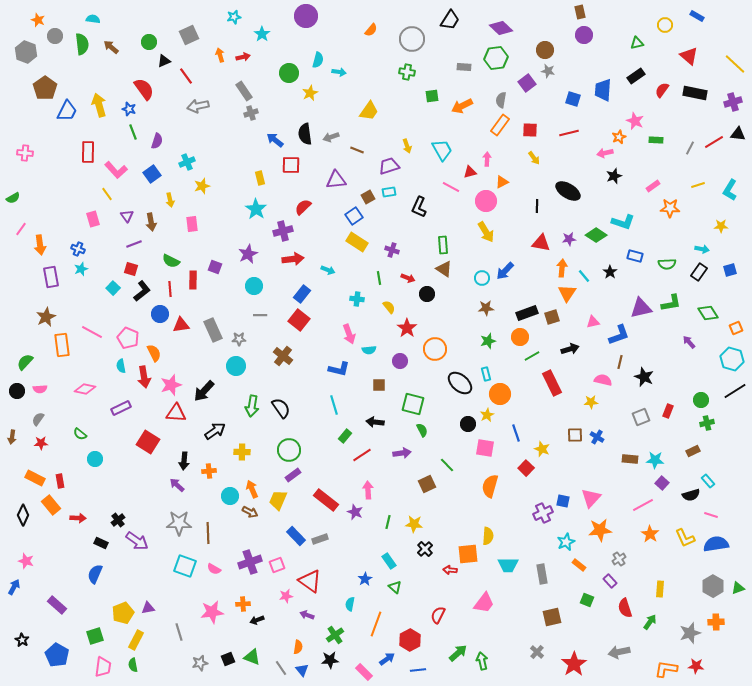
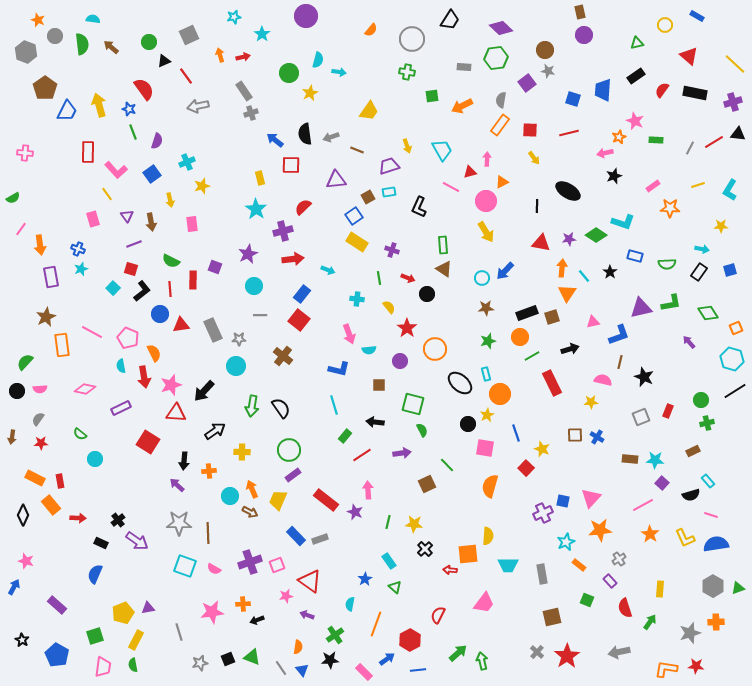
red star at (574, 664): moved 7 px left, 8 px up
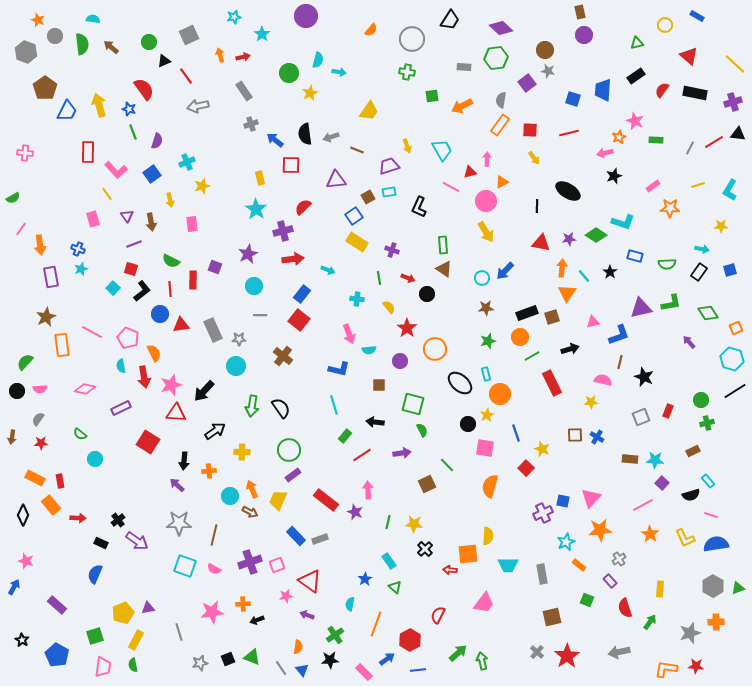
gray cross at (251, 113): moved 11 px down
brown line at (208, 533): moved 6 px right, 2 px down; rotated 15 degrees clockwise
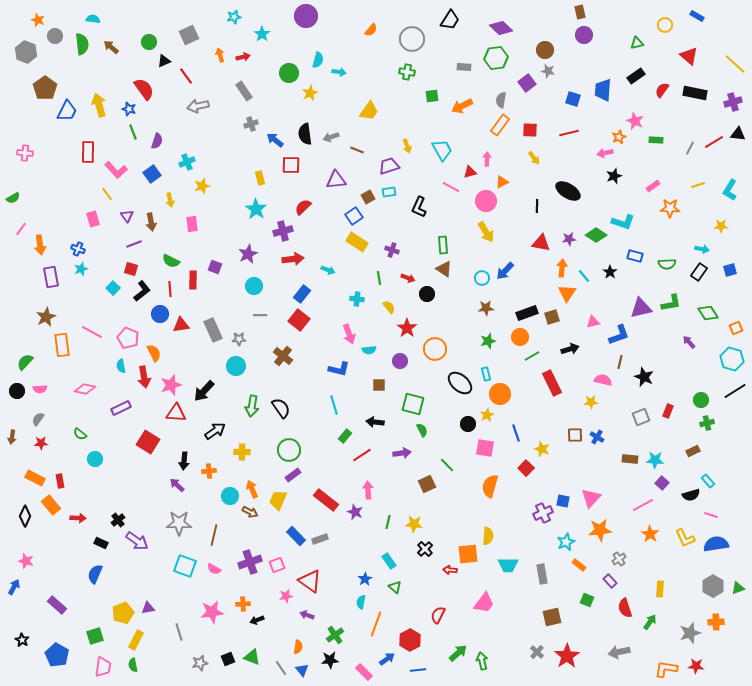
black diamond at (23, 515): moved 2 px right, 1 px down
cyan semicircle at (350, 604): moved 11 px right, 2 px up
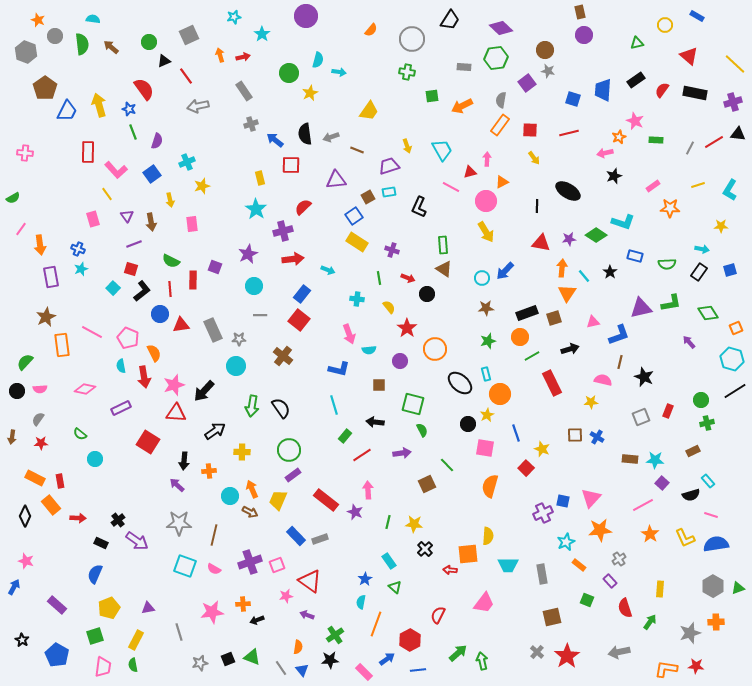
black rectangle at (636, 76): moved 4 px down
brown square at (552, 317): moved 2 px right, 1 px down
pink star at (171, 385): moved 3 px right
yellow pentagon at (123, 613): moved 14 px left, 5 px up
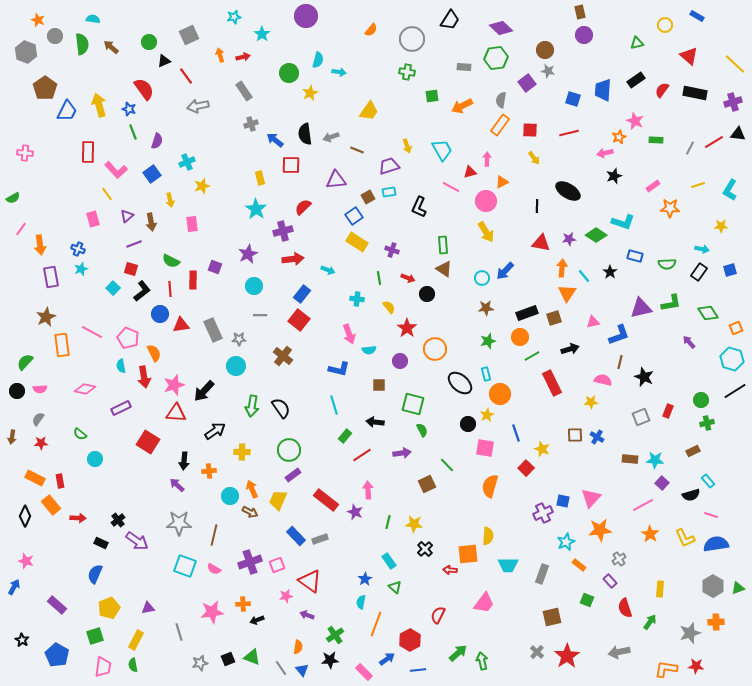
purple triangle at (127, 216): rotated 24 degrees clockwise
gray rectangle at (542, 574): rotated 30 degrees clockwise
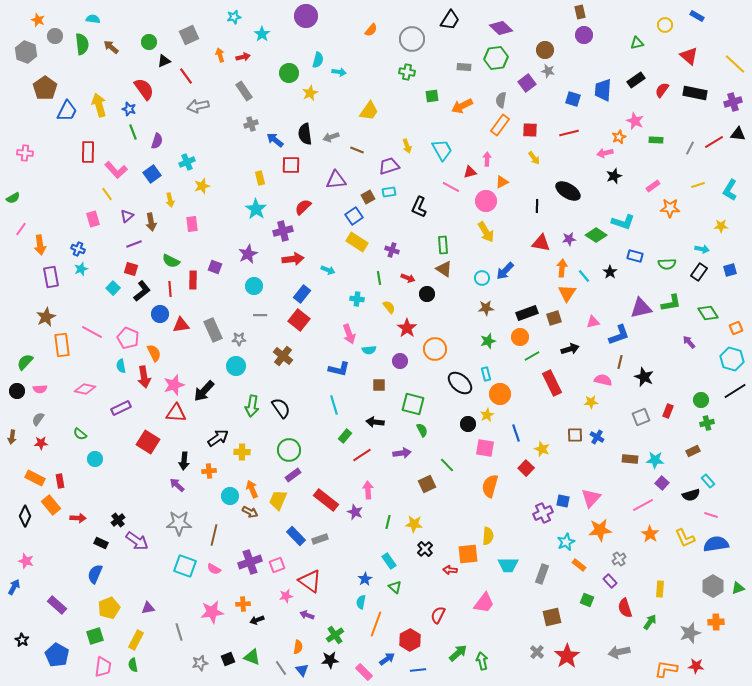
black arrow at (215, 431): moved 3 px right, 7 px down
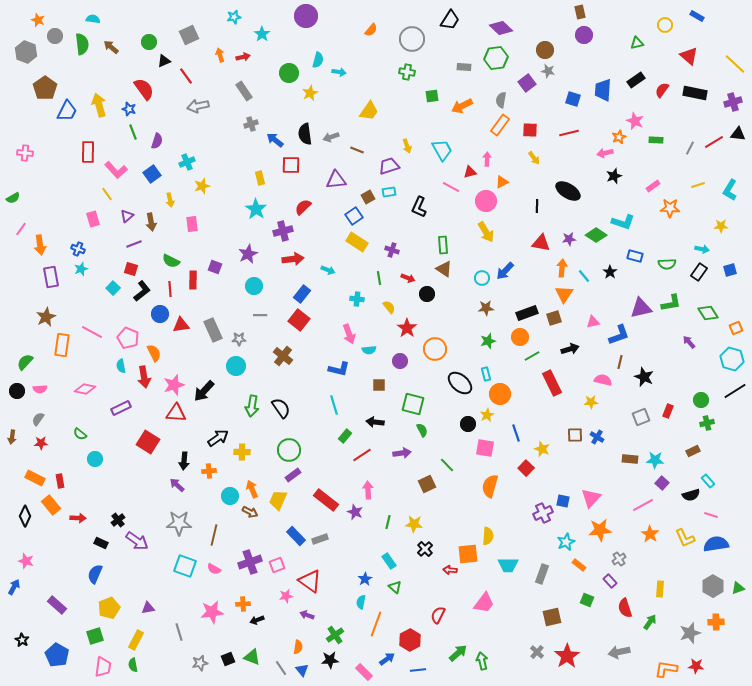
orange triangle at (567, 293): moved 3 px left, 1 px down
orange rectangle at (62, 345): rotated 15 degrees clockwise
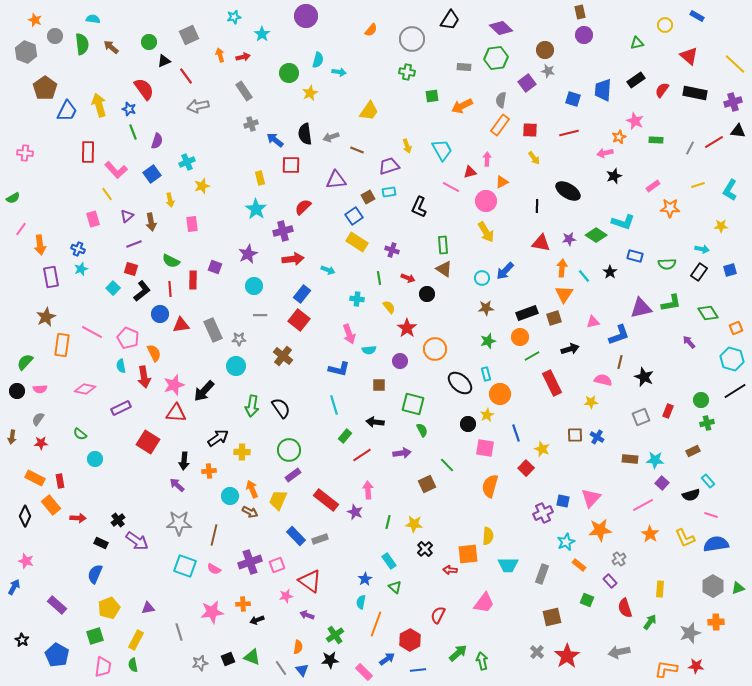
orange star at (38, 20): moved 3 px left
black triangle at (738, 134): moved 3 px up
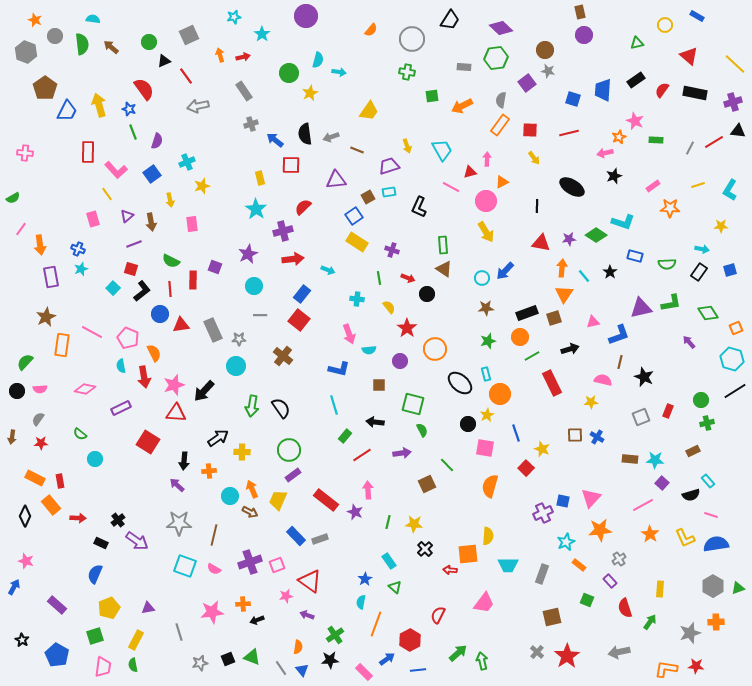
black ellipse at (568, 191): moved 4 px right, 4 px up
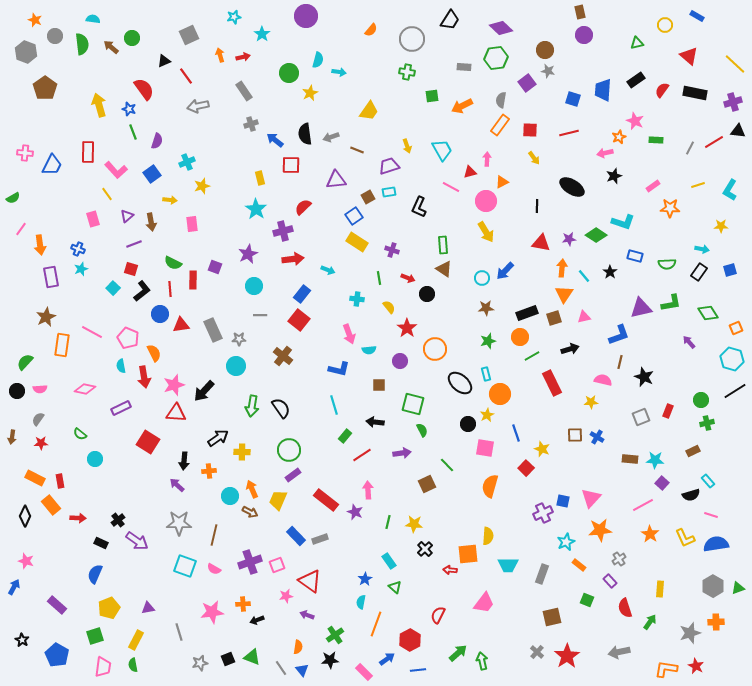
green circle at (149, 42): moved 17 px left, 4 px up
blue trapezoid at (67, 111): moved 15 px left, 54 px down
yellow arrow at (170, 200): rotated 72 degrees counterclockwise
green semicircle at (171, 261): moved 2 px right, 2 px down
pink triangle at (593, 322): moved 9 px left, 5 px up
red star at (696, 666): rotated 21 degrees clockwise
